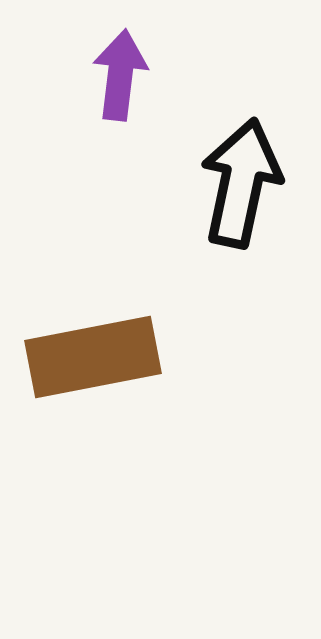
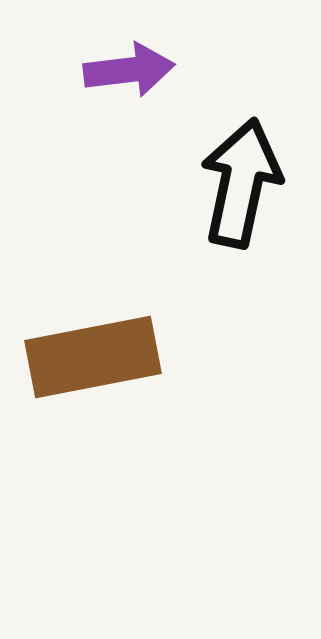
purple arrow: moved 9 px right, 5 px up; rotated 76 degrees clockwise
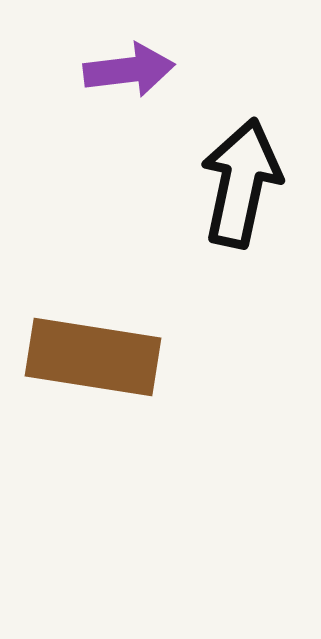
brown rectangle: rotated 20 degrees clockwise
